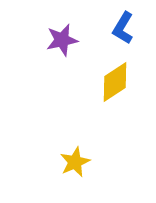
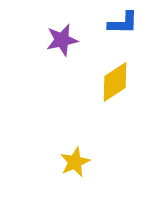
blue L-shape: moved 5 px up; rotated 120 degrees counterclockwise
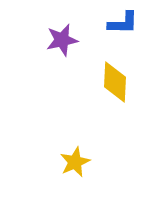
yellow diamond: rotated 54 degrees counterclockwise
